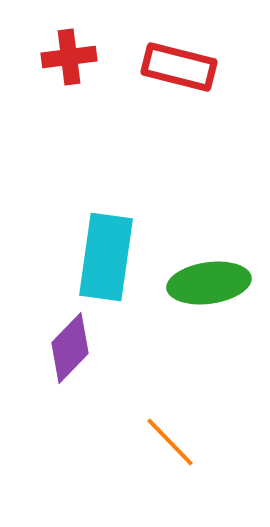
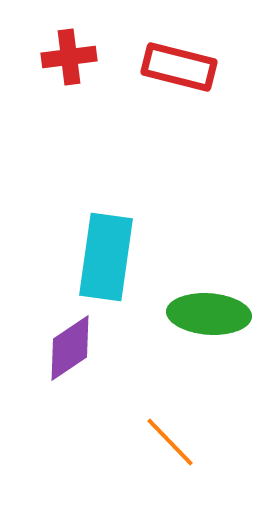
green ellipse: moved 31 px down; rotated 12 degrees clockwise
purple diamond: rotated 12 degrees clockwise
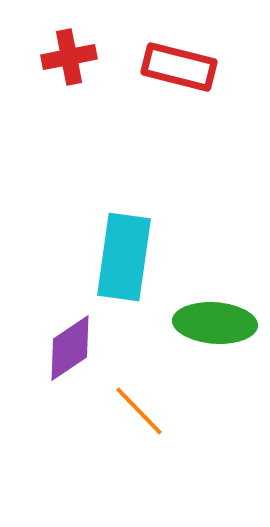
red cross: rotated 4 degrees counterclockwise
cyan rectangle: moved 18 px right
green ellipse: moved 6 px right, 9 px down
orange line: moved 31 px left, 31 px up
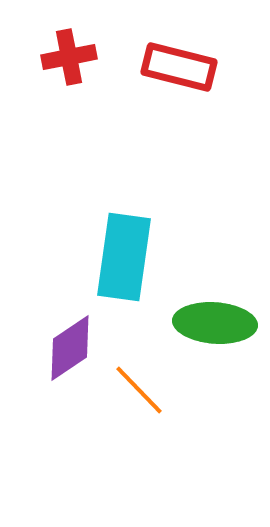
orange line: moved 21 px up
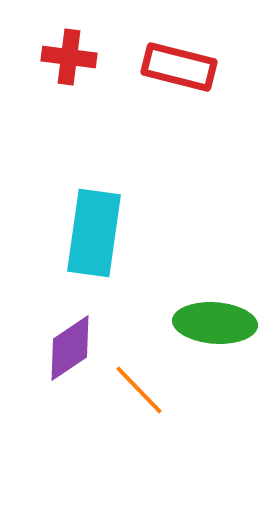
red cross: rotated 18 degrees clockwise
cyan rectangle: moved 30 px left, 24 px up
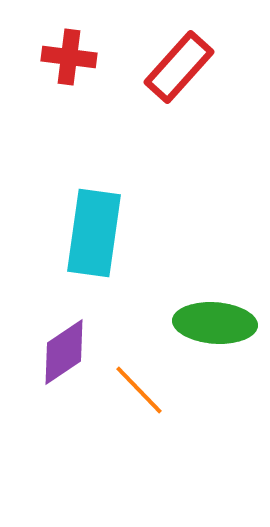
red rectangle: rotated 62 degrees counterclockwise
purple diamond: moved 6 px left, 4 px down
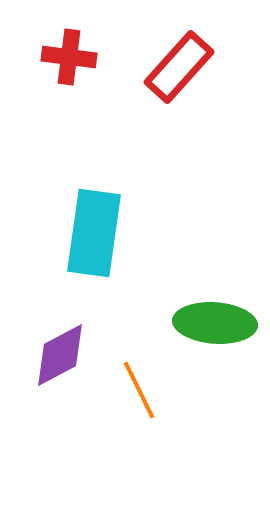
purple diamond: moved 4 px left, 3 px down; rotated 6 degrees clockwise
orange line: rotated 18 degrees clockwise
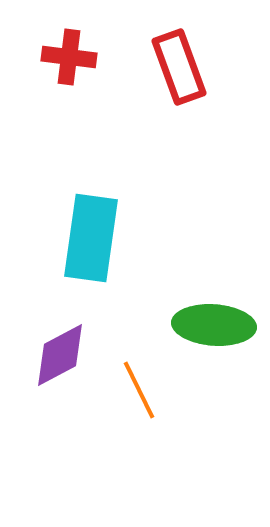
red rectangle: rotated 62 degrees counterclockwise
cyan rectangle: moved 3 px left, 5 px down
green ellipse: moved 1 px left, 2 px down
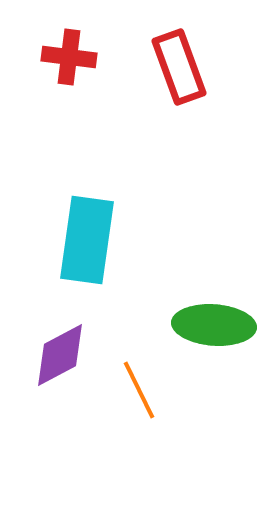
cyan rectangle: moved 4 px left, 2 px down
